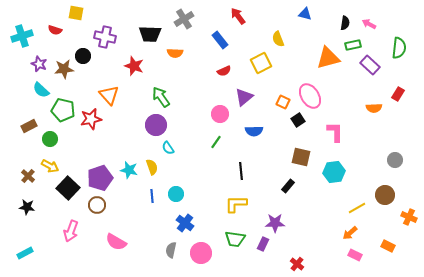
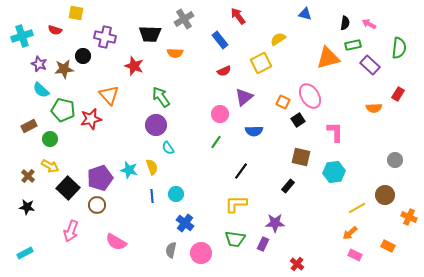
yellow semicircle at (278, 39): rotated 77 degrees clockwise
black line at (241, 171): rotated 42 degrees clockwise
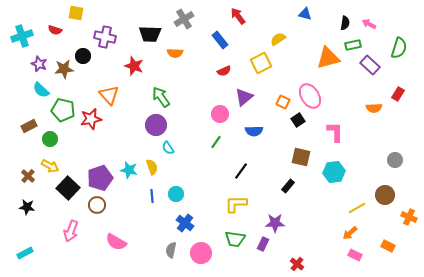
green semicircle at (399, 48): rotated 10 degrees clockwise
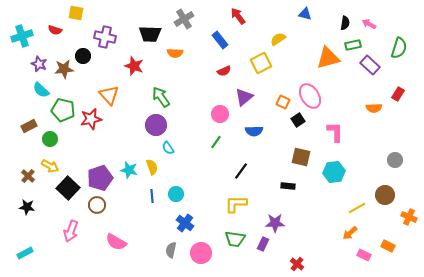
black rectangle at (288, 186): rotated 56 degrees clockwise
pink rectangle at (355, 255): moved 9 px right
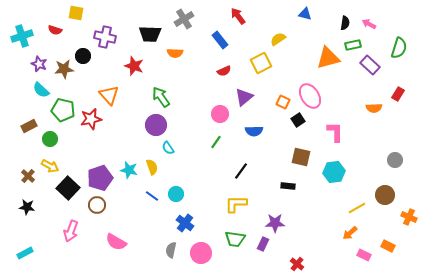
blue line at (152, 196): rotated 48 degrees counterclockwise
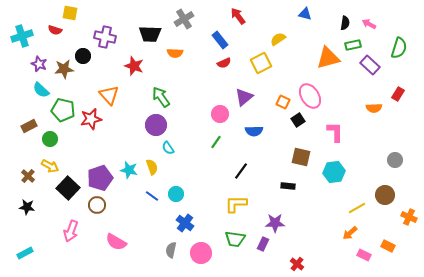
yellow square at (76, 13): moved 6 px left
red semicircle at (224, 71): moved 8 px up
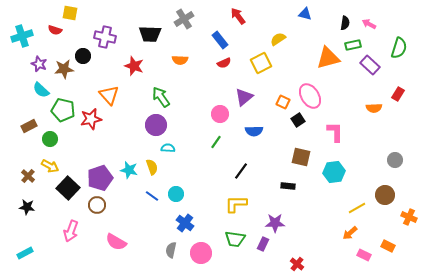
orange semicircle at (175, 53): moved 5 px right, 7 px down
cyan semicircle at (168, 148): rotated 128 degrees clockwise
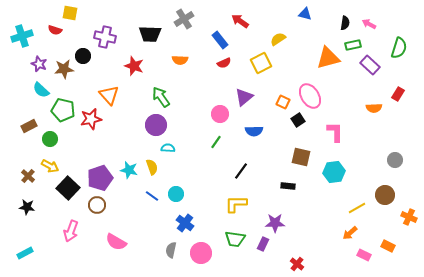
red arrow at (238, 16): moved 2 px right, 5 px down; rotated 18 degrees counterclockwise
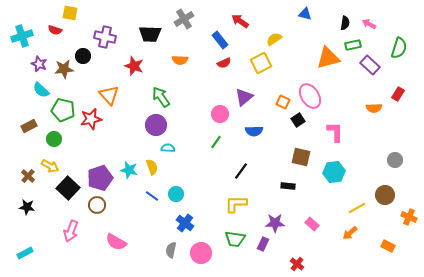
yellow semicircle at (278, 39): moved 4 px left
green circle at (50, 139): moved 4 px right
pink rectangle at (364, 255): moved 52 px left, 31 px up; rotated 16 degrees clockwise
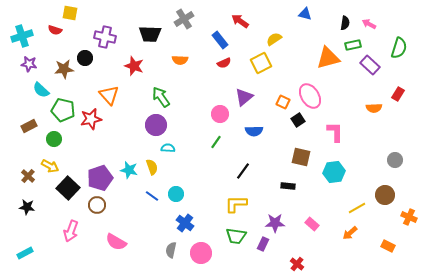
black circle at (83, 56): moved 2 px right, 2 px down
purple star at (39, 64): moved 10 px left; rotated 14 degrees counterclockwise
black line at (241, 171): moved 2 px right
green trapezoid at (235, 239): moved 1 px right, 3 px up
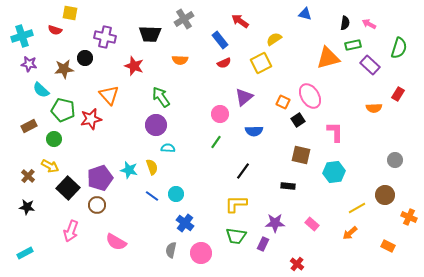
brown square at (301, 157): moved 2 px up
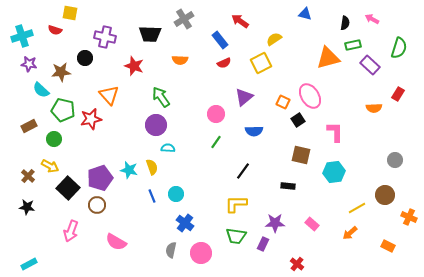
pink arrow at (369, 24): moved 3 px right, 5 px up
brown star at (64, 69): moved 3 px left, 3 px down
pink circle at (220, 114): moved 4 px left
blue line at (152, 196): rotated 32 degrees clockwise
cyan rectangle at (25, 253): moved 4 px right, 11 px down
